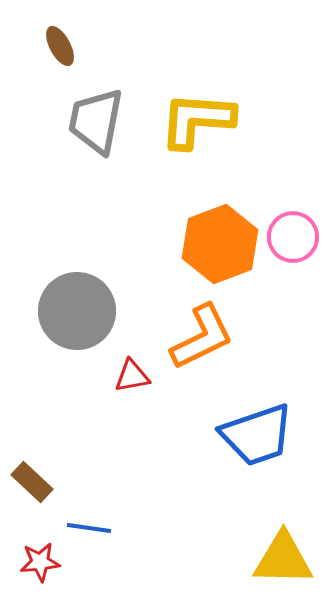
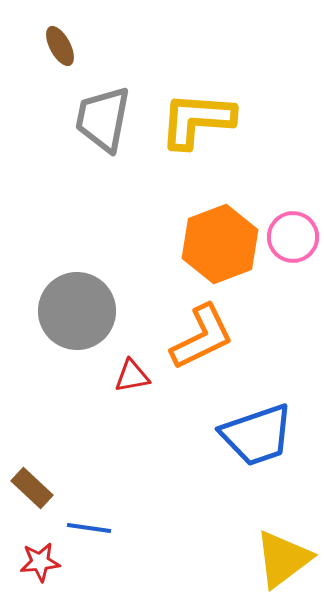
gray trapezoid: moved 7 px right, 2 px up
brown rectangle: moved 6 px down
yellow triangle: rotated 38 degrees counterclockwise
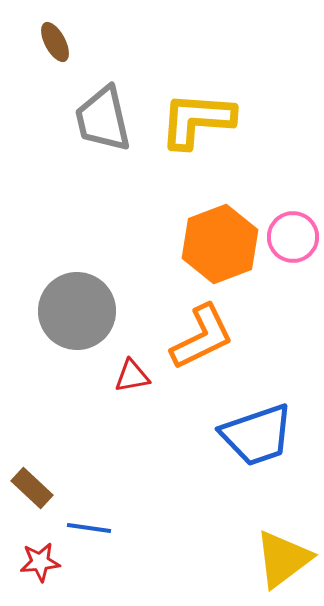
brown ellipse: moved 5 px left, 4 px up
gray trapezoid: rotated 24 degrees counterclockwise
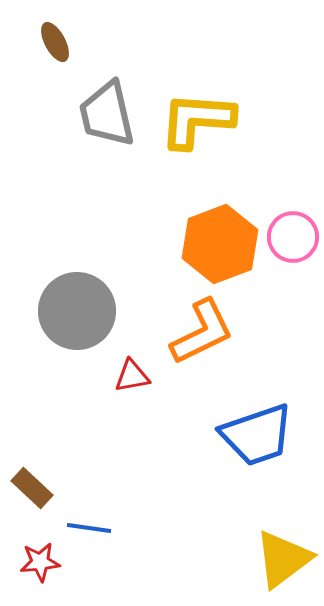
gray trapezoid: moved 4 px right, 5 px up
orange L-shape: moved 5 px up
